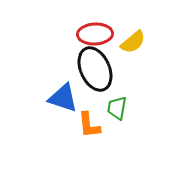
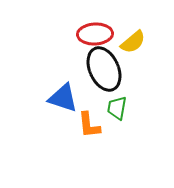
black ellipse: moved 9 px right
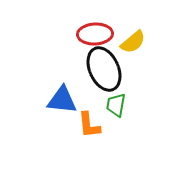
blue triangle: moved 1 px left, 2 px down; rotated 12 degrees counterclockwise
green trapezoid: moved 1 px left, 3 px up
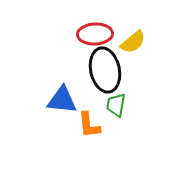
black ellipse: moved 1 px right, 1 px down; rotated 12 degrees clockwise
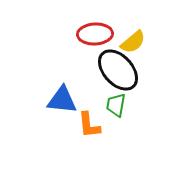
black ellipse: moved 13 px right; rotated 30 degrees counterclockwise
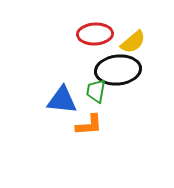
black ellipse: rotated 54 degrees counterclockwise
green trapezoid: moved 20 px left, 14 px up
orange L-shape: rotated 88 degrees counterclockwise
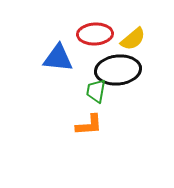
yellow semicircle: moved 3 px up
blue triangle: moved 4 px left, 42 px up
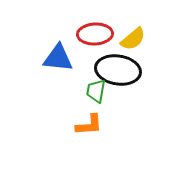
black ellipse: rotated 15 degrees clockwise
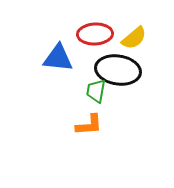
yellow semicircle: moved 1 px right, 1 px up
